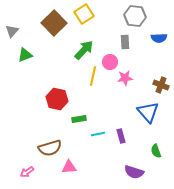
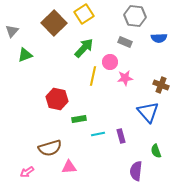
gray rectangle: rotated 64 degrees counterclockwise
green arrow: moved 2 px up
purple semicircle: moved 2 px right, 1 px up; rotated 78 degrees clockwise
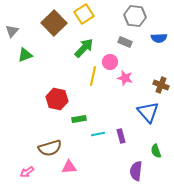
pink star: rotated 21 degrees clockwise
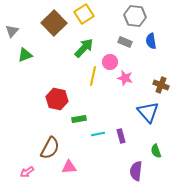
blue semicircle: moved 8 px left, 3 px down; rotated 84 degrees clockwise
brown semicircle: rotated 45 degrees counterclockwise
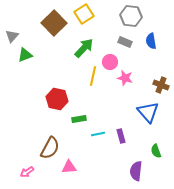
gray hexagon: moved 4 px left
gray triangle: moved 5 px down
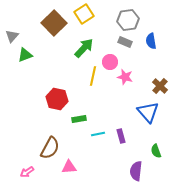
gray hexagon: moved 3 px left, 4 px down; rotated 15 degrees counterclockwise
pink star: moved 1 px up
brown cross: moved 1 px left, 1 px down; rotated 21 degrees clockwise
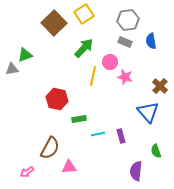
gray triangle: moved 33 px down; rotated 40 degrees clockwise
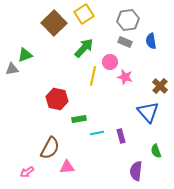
cyan line: moved 1 px left, 1 px up
pink triangle: moved 2 px left
